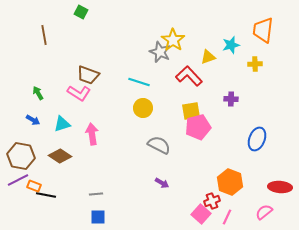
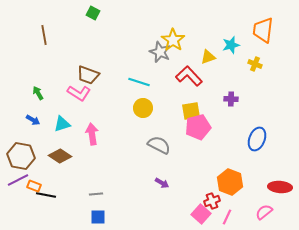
green square: moved 12 px right, 1 px down
yellow cross: rotated 24 degrees clockwise
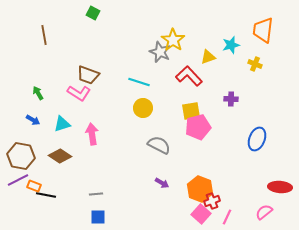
orange hexagon: moved 30 px left, 7 px down
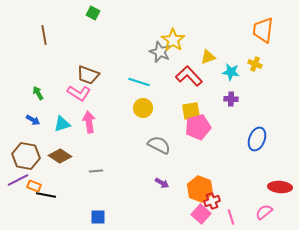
cyan star: moved 27 px down; rotated 24 degrees clockwise
pink arrow: moved 3 px left, 12 px up
brown hexagon: moved 5 px right
gray line: moved 23 px up
pink line: moved 4 px right; rotated 42 degrees counterclockwise
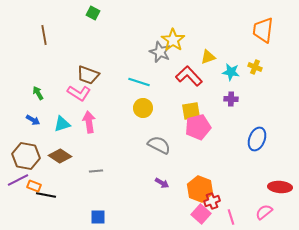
yellow cross: moved 3 px down
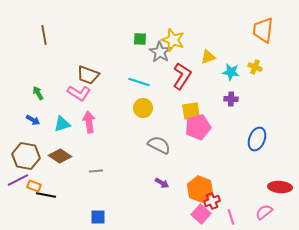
green square: moved 47 px right, 26 px down; rotated 24 degrees counterclockwise
yellow star: rotated 15 degrees counterclockwise
gray star: rotated 10 degrees clockwise
red L-shape: moved 7 px left; rotated 76 degrees clockwise
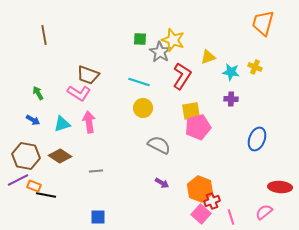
orange trapezoid: moved 7 px up; rotated 8 degrees clockwise
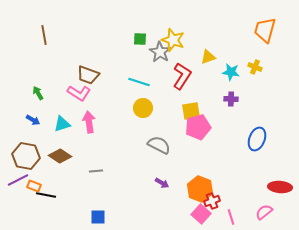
orange trapezoid: moved 2 px right, 7 px down
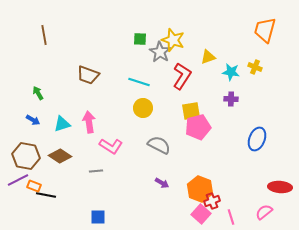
pink L-shape: moved 32 px right, 53 px down
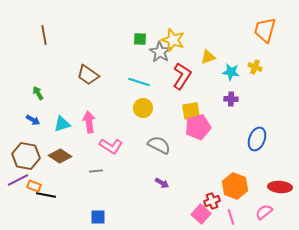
brown trapezoid: rotated 15 degrees clockwise
orange hexagon: moved 35 px right, 3 px up
